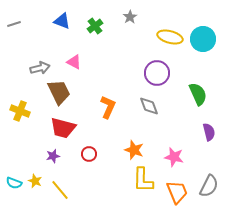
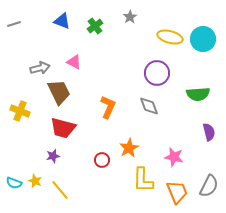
green semicircle: rotated 110 degrees clockwise
orange star: moved 5 px left, 2 px up; rotated 24 degrees clockwise
red circle: moved 13 px right, 6 px down
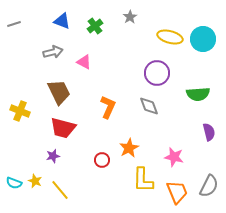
pink triangle: moved 10 px right
gray arrow: moved 13 px right, 16 px up
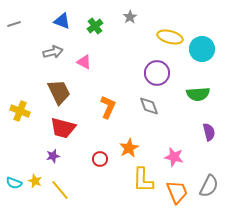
cyan circle: moved 1 px left, 10 px down
red circle: moved 2 px left, 1 px up
